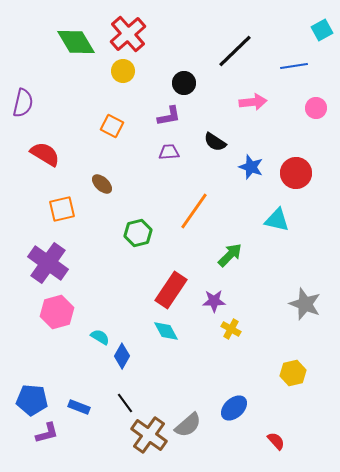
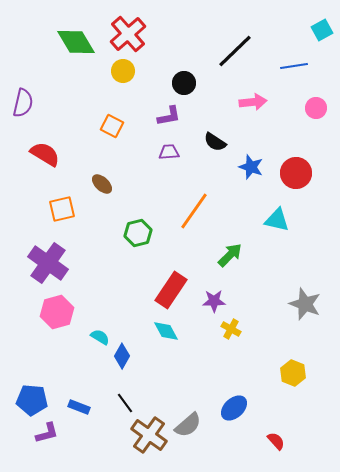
yellow hexagon at (293, 373): rotated 25 degrees counterclockwise
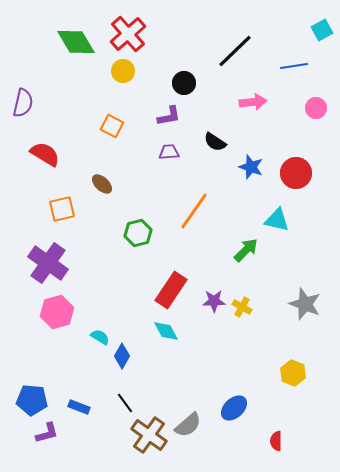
green arrow at (230, 255): moved 16 px right, 5 px up
yellow cross at (231, 329): moved 11 px right, 22 px up
red semicircle at (276, 441): rotated 138 degrees counterclockwise
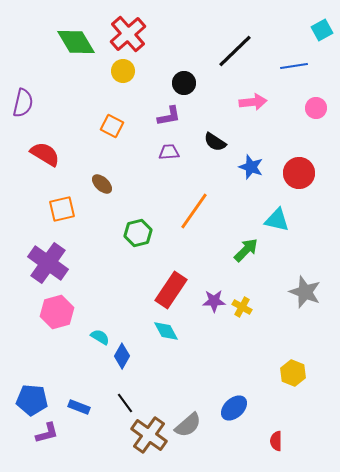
red circle at (296, 173): moved 3 px right
gray star at (305, 304): moved 12 px up
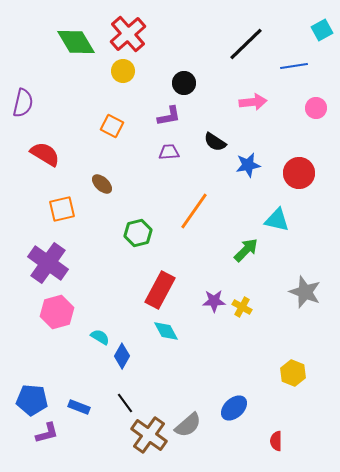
black line at (235, 51): moved 11 px right, 7 px up
blue star at (251, 167): moved 3 px left, 2 px up; rotated 30 degrees counterclockwise
red rectangle at (171, 290): moved 11 px left; rotated 6 degrees counterclockwise
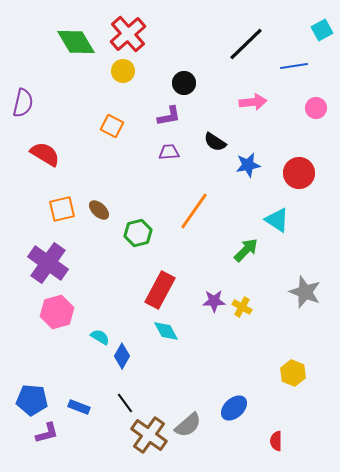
brown ellipse at (102, 184): moved 3 px left, 26 px down
cyan triangle at (277, 220): rotated 20 degrees clockwise
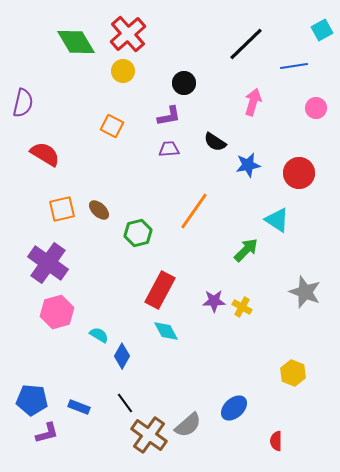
pink arrow at (253, 102): rotated 68 degrees counterclockwise
purple trapezoid at (169, 152): moved 3 px up
cyan semicircle at (100, 337): moved 1 px left, 2 px up
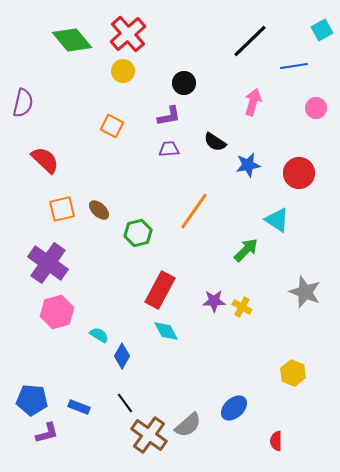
green diamond at (76, 42): moved 4 px left, 2 px up; rotated 9 degrees counterclockwise
black line at (246, 44): moved 4 px right, 3 px up
red semicircle at (45, 154): moved 6 px down; rotated 12 degrees clockwise
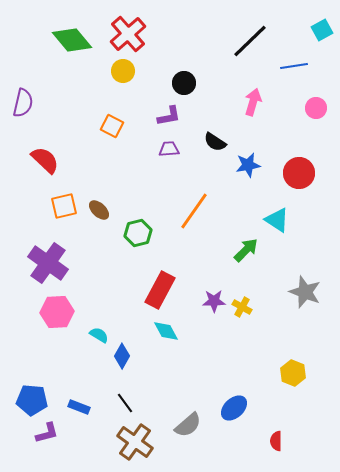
orange square at (62, 209): moved 2 px right, 3 px up
pink hexagon at (57, 312): rotated 12 degrees clockwise
brown cross at (149, 435): moved 14 px left, 7 px down
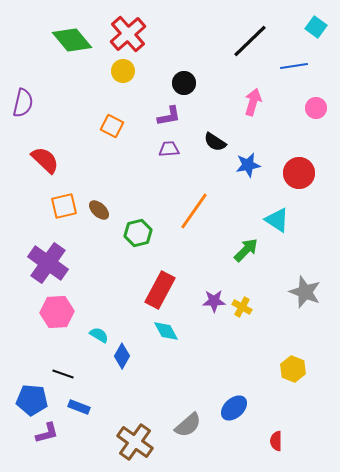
cyan square at (322, 30): moved 6 px left, 3 px up; rotated 25 degrees counterclockwise
yellow hexagon at (293, 373): moved 4 px up
black line at (125, 403): moved 62 px left, 29 px up; rotated 35 degrees counterclockwise
